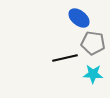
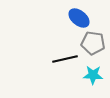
black line: moved 1 px down
cyan star: moved 1 px down
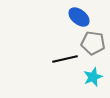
blue ellipse: moved 1 px up
cyan star: moved 2 px down; rotated 24 degrees counterclockwise
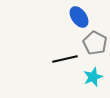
blue ellipse: rotated 15 degrees clockwise
gray pentagon: moved 2 px right; rotated 20 degrees clockwise
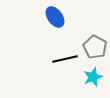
blue ellipse: moved 24 px left
gray pentagon: moved 4 px down
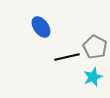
blue ellipse: moved 14 px left, 10 px down
black line: moved 2 px right, 2 px up
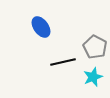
black line: moved 4 px left, 5 px down
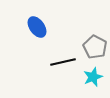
blue ellipse: moved 4 px left
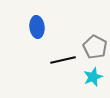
blue ellipse: rotated 30 degrees clockwise
black line: moved 2 px up
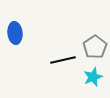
blue ellipse: moved 22 px left, 6 px down
gray pentagon: rotated 10 degrees clockwise
